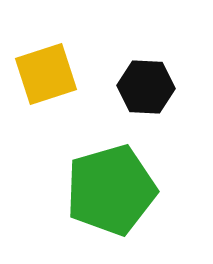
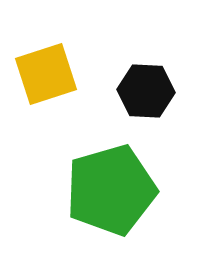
black hexagon: moved 4 px down
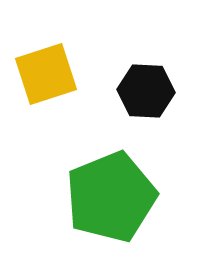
green pentagon: moved 7 px down; rotated 6 degrees counterclockwise
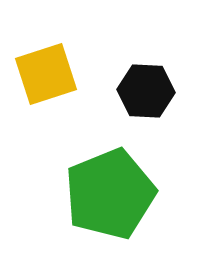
green pentagon: moved 1 px left, 3 px up
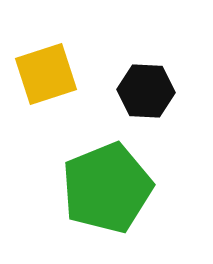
green pentagon: moved 3 px left, 6 px up
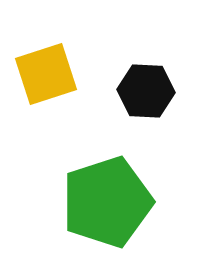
green pentagon: moved 14 px down; rotated 4 degrees clockwise
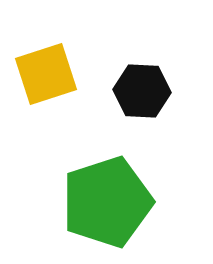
black hexagon: moved 4 px left
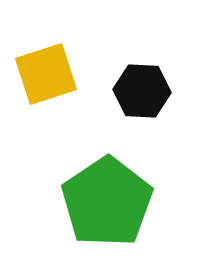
green pentagon: rotated 16 degrees counterclockwise
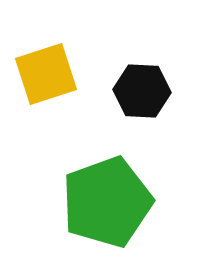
green pentagon: rotated 14 degrees clockwise
